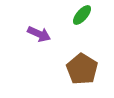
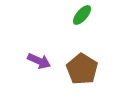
purple arrow: moved 27 px down
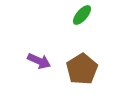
brown pentagon: rotated 8 degrees clockwise
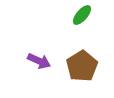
brown pentagon: moved 3 px up
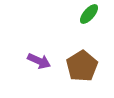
green ellipse: moved 7 px right, 1 px up
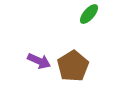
brown pentagon: moved 9 px left
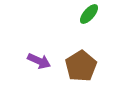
brown pentagon: moved 8 px right
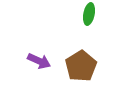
green ellipse: rotated 30 degrees counterclockwise
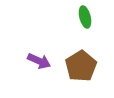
green ellipse: moved 4 px left, 3 px down; rotated 25 degrees counterclockwise
